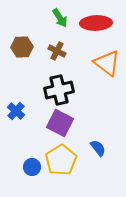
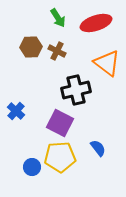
green arrow: moved 2 px left
red ellipse: rotated 16 degrees counterclockwise
brown hexagon: moved 9 px right
black cross: moved 17 px right
yellow pentagon: moved 1 px left, 3 px up; rotated 28 degrees clockwise
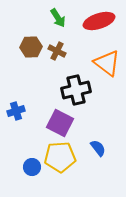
red ellipse: moved 3 px right, 2 px up
blue cross: rotated 30 degrees clockwise
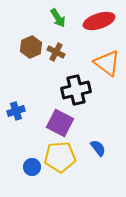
brown hexagon: rotated 20 degrees counterclockwise
brown cross: moved 1 px left, 1 px down
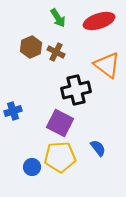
orange triangle: moved 2 px down
blue cross: moved 3 px left
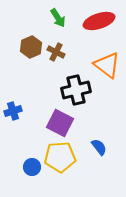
blue semicircle: moved 1 px right, 1 px up
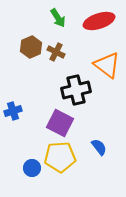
blue circle: moved 1 px down
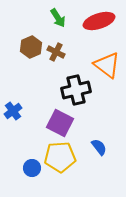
blue cross: rotated 18 degrees counterclockwise
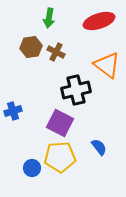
green arrow: moved 9 px left; rotated 42 degrees clockwise
brown hexagon: rotated 15 degrees clockwise
blue cross: rotated 18 degrees clockwise
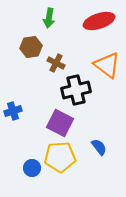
brown cross: moved 11 px down
